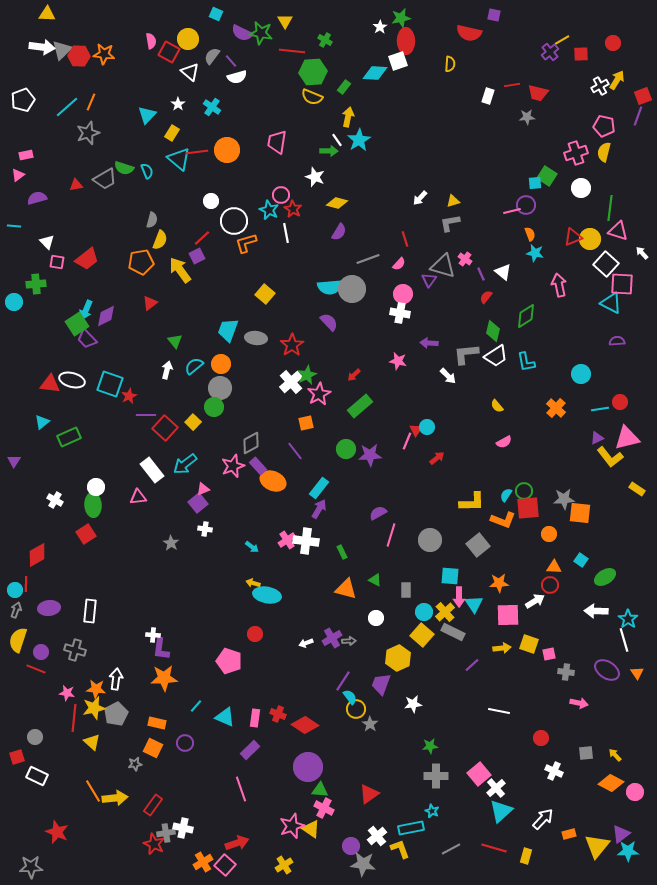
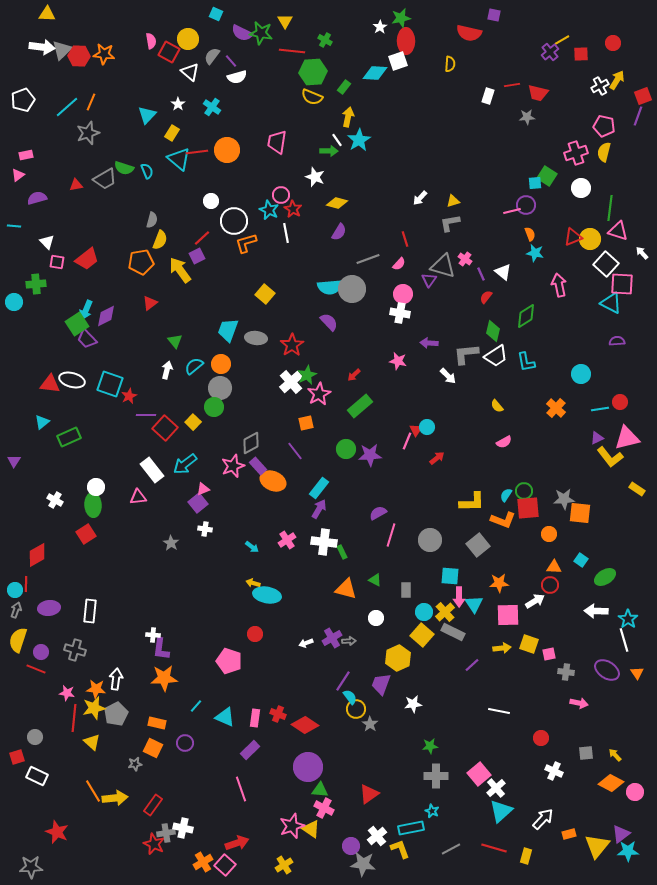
white cross at (306, 541): moved 18 px right, 1 px down
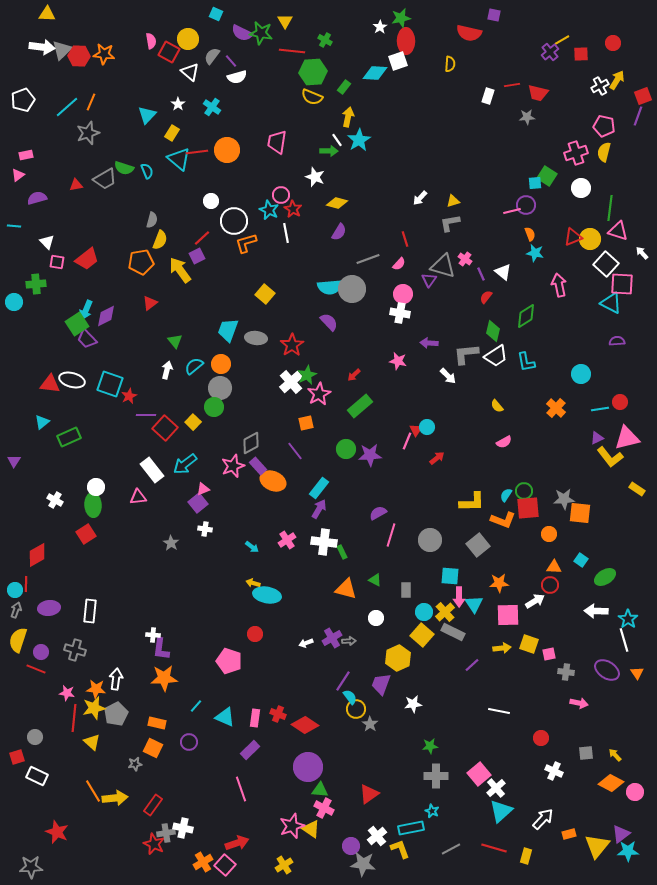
purple circle at (185, 743): moved 4 px right, 1 px up
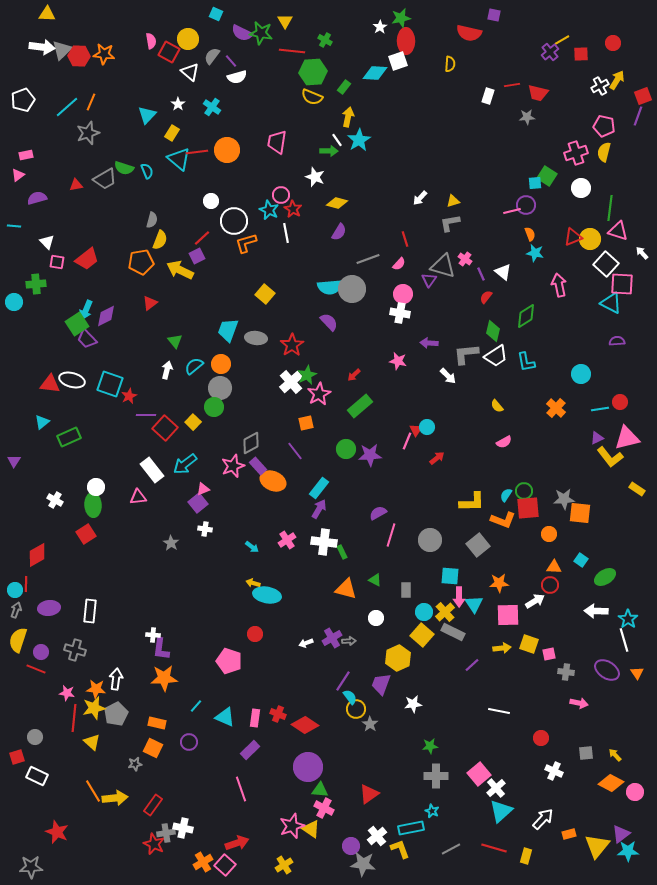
yellow arrow at (180, 270): rotated 28 degrees counterclockwise
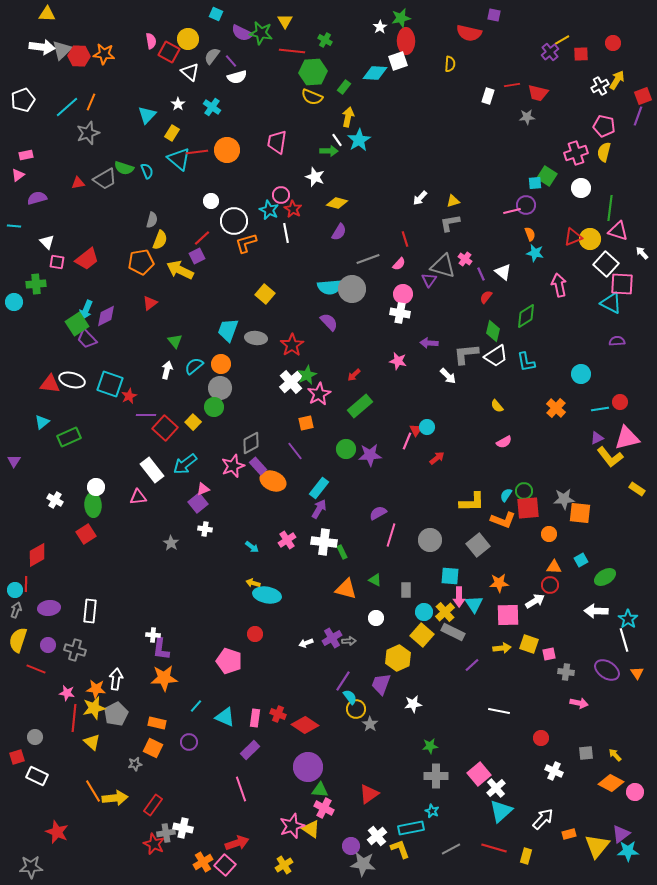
red triangle at (76, 185): moved 2 px right, 2 px up
cyan square at (581, 560): rotated 24 degrees clockwise
purple circle at (41, 652): moved 7 px right, 7 px up
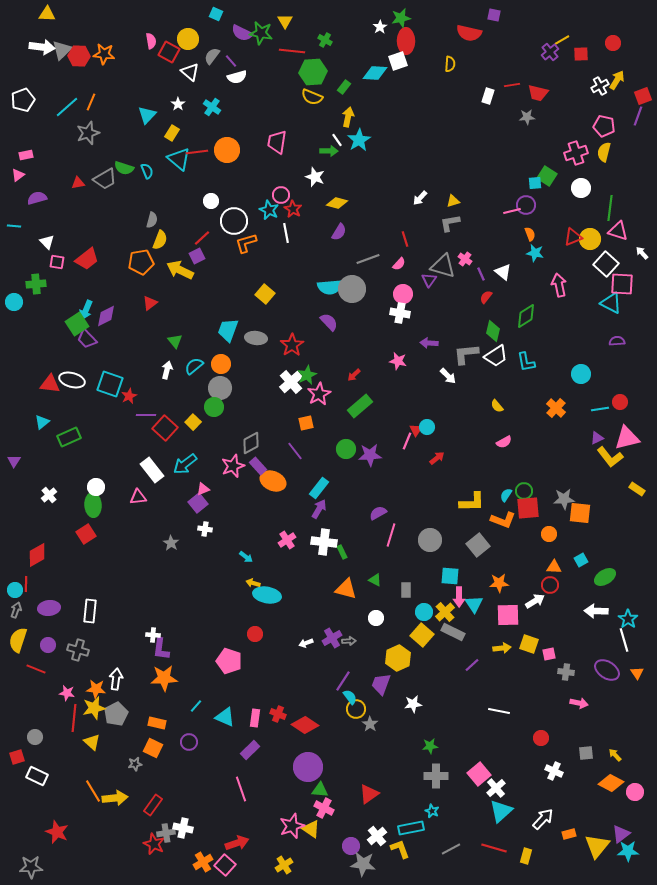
white cross at (55, 500): moved 6 px left, 5 px up; rotated 21 degrees clockwise
cyan arrow at (252, 547): moved 6 px left, 10 px down
gray cross at (75, 650): moved 3 px right
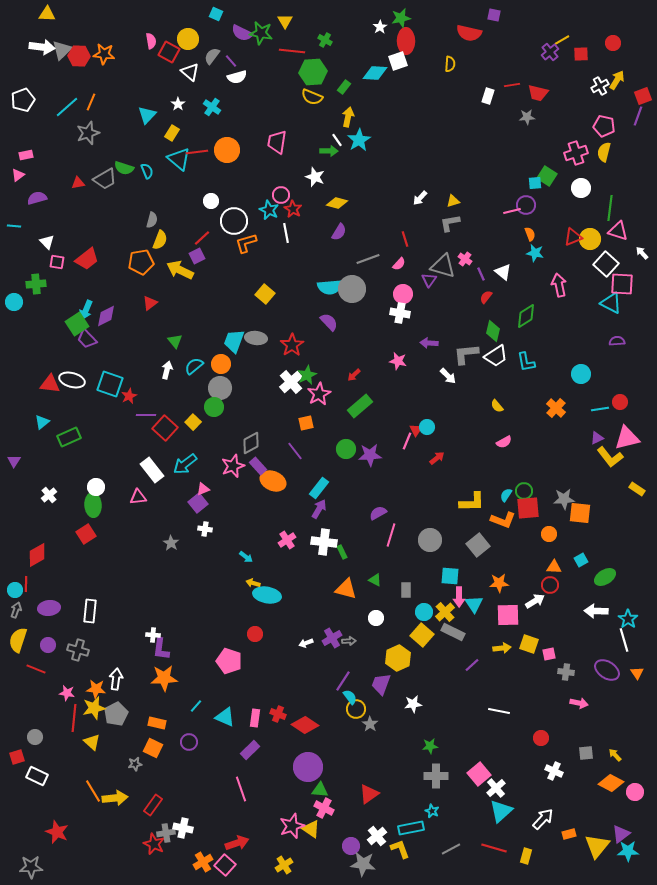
cyan trapezoid at (228, 330): moved 6 px right, 11 px down
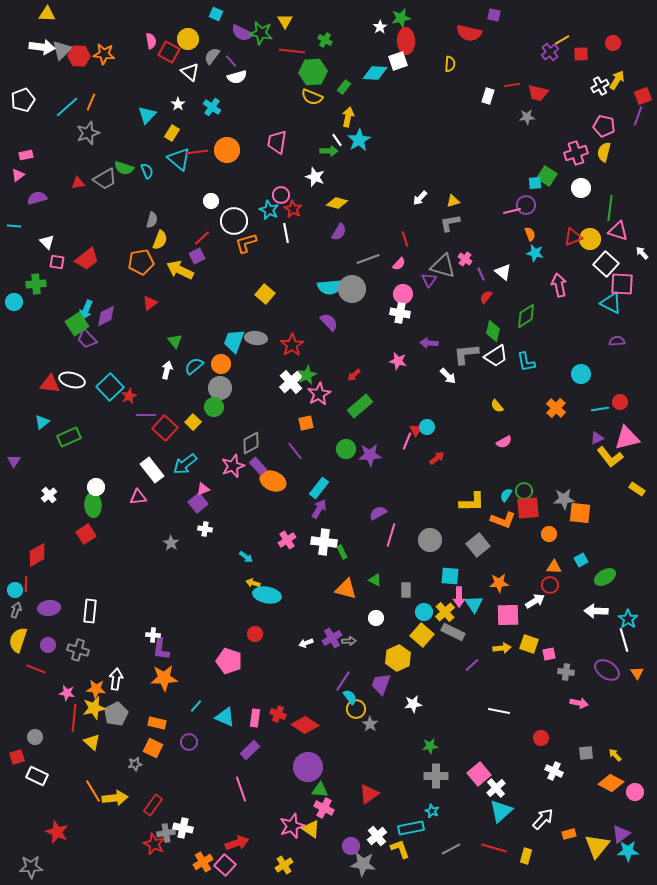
cyan square at (110, 384): moved 3 px down; rotated 28 degrees clockwise
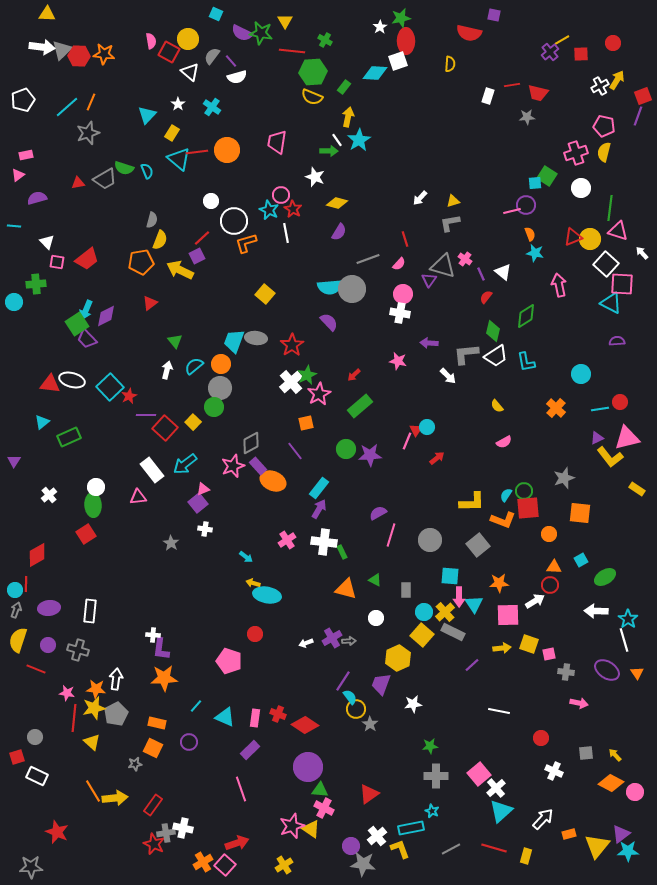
gray star at (564, 499): moved 21 px up; rotated 15 degrees counterclockwise
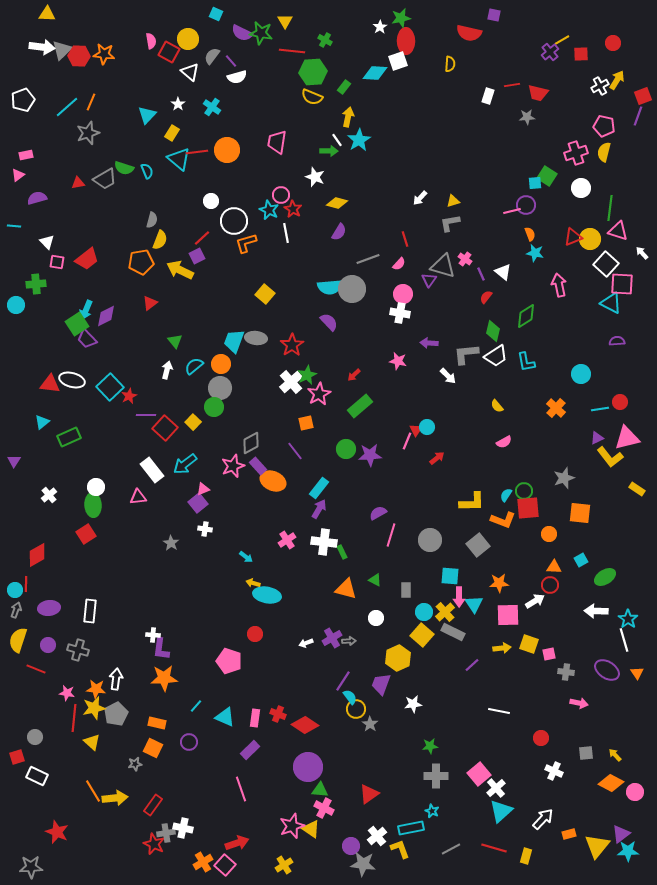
cyan circle at (14, 302): moved 2 px right, 3 px down
